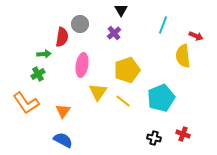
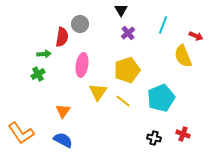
purple cross: moved 14 px right
yellow semicircle: rotated 15 degrees counterclockwise
orange L-shape: moved 5 px left, 30 px down
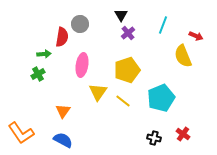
black triangle: moved 5 px down
red cross: rotated 16 degrees clockwise
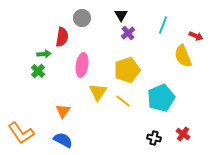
gray circle: moved 2 px right, 6 px up
green cross: moved 3 px up; rotated 16 degrees counterclockwise
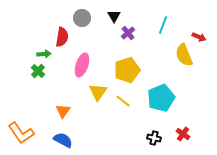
black triangle: moved 7 px left, 1 px down
red arrow: moved 3 px right, 1 px down
yellow semicircle: moved 1 px right, 1 px up
pink ellipse: rotated 10 degrees clockwise
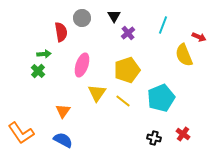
red semicircle: moved 1 px left, 5 px up; rotated 18 degrees counterclockwise
yellow triangle: moved 1 px left, 1 px down
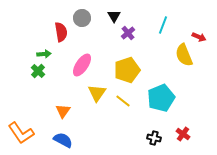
pink ellipse: rotated 15 degrees clockwise
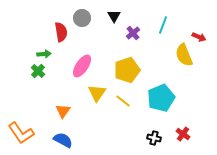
purple cross: moved 5 px right
pink ellipse: moved 1 px down
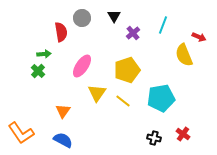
cyan pentagon: rotated 12 degrees clockwise
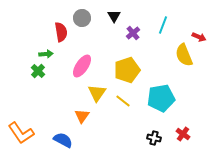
green arrow: moved 2 px right
orange triangle: moved 19 px right, 5 px down
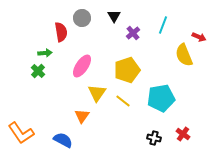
green arrow: moved 1 px left, 1 px up
